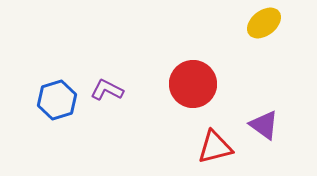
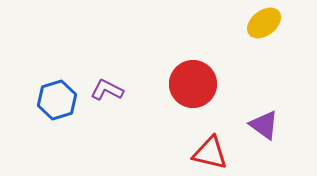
red triangle: moved 5 px left, 6 px down; rotated 27 degrees clockwise
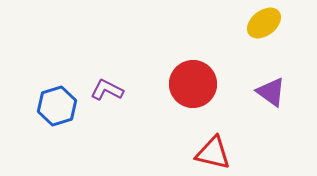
blue hexagon: moved 6 px down
purple triangle: moved 7 px right, 33 px up
red triangle: moved 3 px right
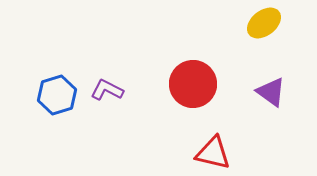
blue hexagon: moved 11 px up
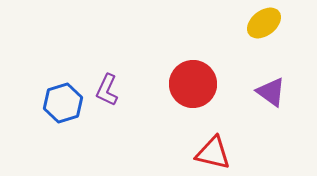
purple L-shape: rotated 92 degrees counterclockwise
blue hexagon: moved 6 px right, 8 px down
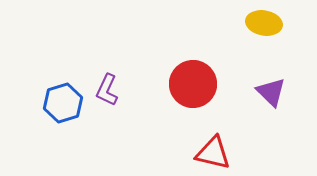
yellow ellipse: rotated 48 degrees clockwise
purple triangle: rotated 8 degrees clockwise
